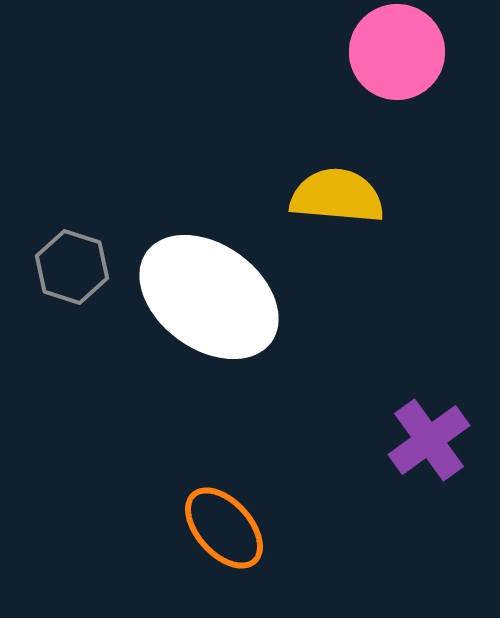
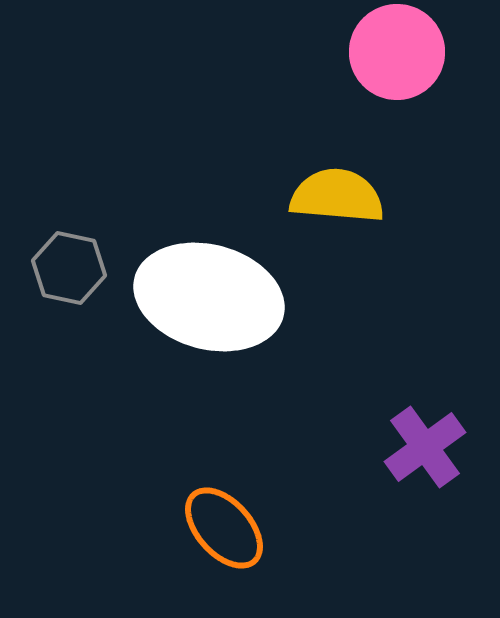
gray hexagon: moved 3 px left, 1 px down; rotated 6 degrees counterclockwise
white ellipse: rotated 21 degrees counterclockwise
purple cross: moved 4 px left, 7 px down
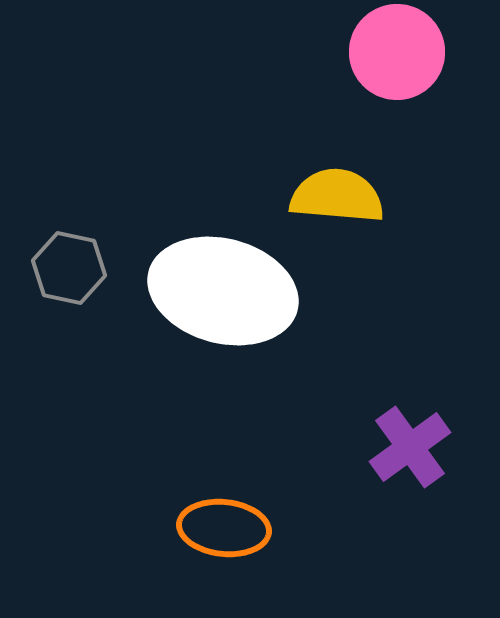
white ellipse: moved 14 px right, 6 px up
purple cross: moved 15 px left
orange ellipse: rotated 42 degrees counterclockwise
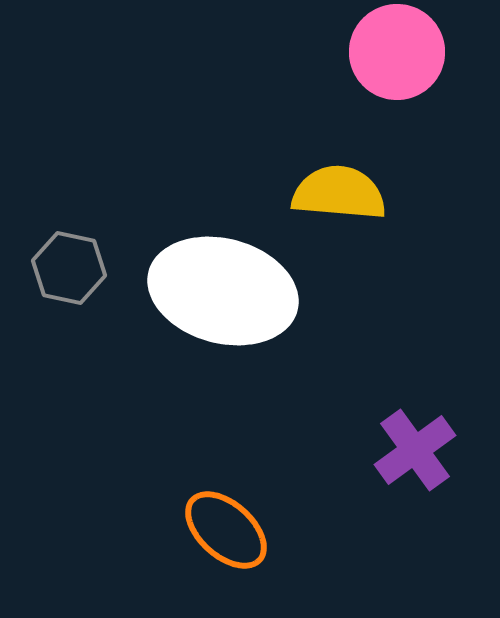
yellow semicircle: moved 2 px right, 3 px up
purple cross: moved 5 px right, 3 px down
orange ellipse: moved 2 px right, 2 px down; rotated 36 degrees clockwise
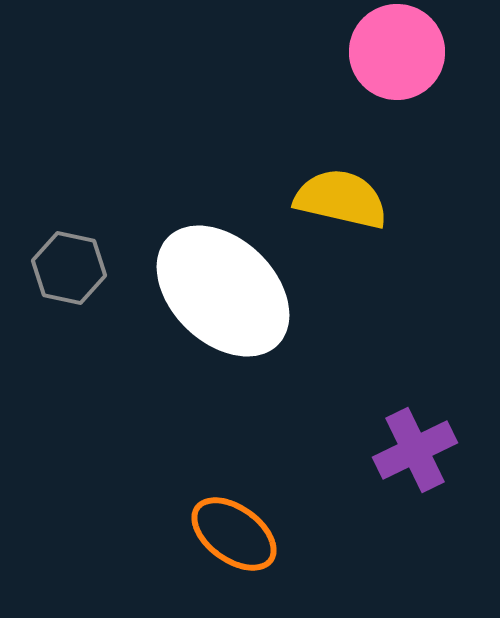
yellow semicircle: moved 2 px right, 6 px down; rotated 8 degrees clockwise
white ellipse: rotated 29 degrees clockwise
purple cross: rotated 10 degrees clockwise
orange ellipse: moved 8 px right, 4 px down; rotated 6 degrees counterclockwise
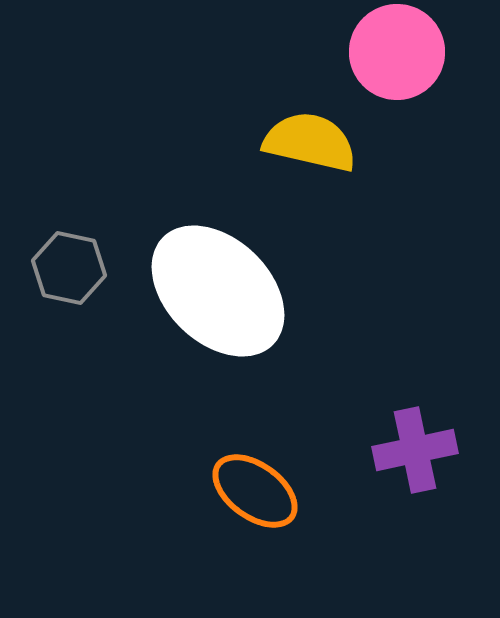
yellow semicircle: moved 31 px left, 57 px up
white ellipse: moved 5 px left
purple cross: rotated 14 degrees clockwise
orange ellipse: moved 21 px right, 43 px up
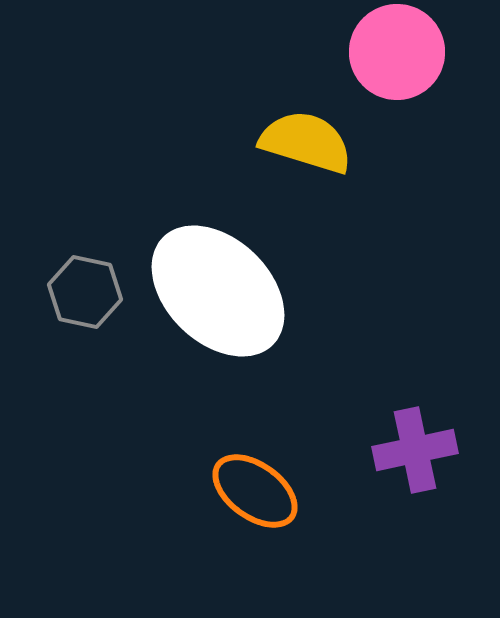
yellow semicircle: moved 4 px left; rotated 4 degrees clockwise
gray hexagon: moved 16 px right, 24 px down
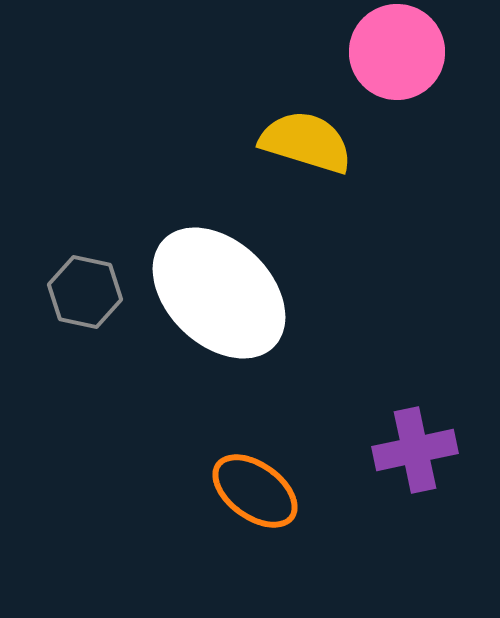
white ellipse: moved 1 px right, 2 px down
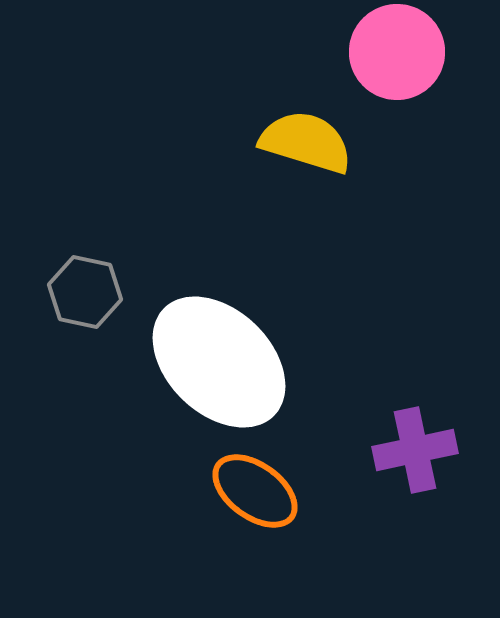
white ellipse: moved 69 px down
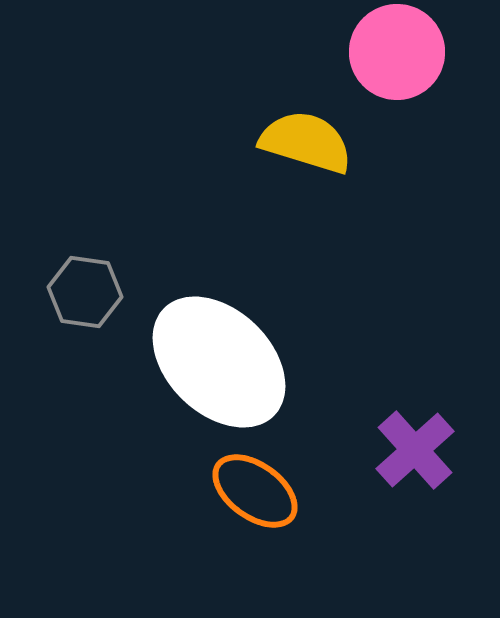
gray hexagon: rotated 4 degrees counterclockwise
purple cross: rotated 30 degrees counterclockwise
